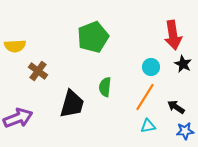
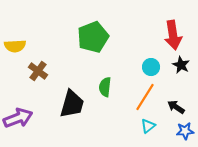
black star: moved 2 px left, 1 px down
cyan triangle: rotated 28 degrees counterclockwise
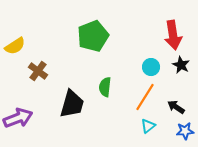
green pentagon: moved 1 px up
yellow semicircle: rotated 30 degrees counterclockwise
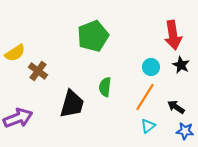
yellow semicircle: moved 7 px down
blue star: rotated 12 degrees clockwise
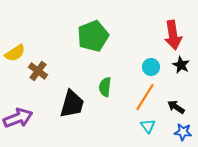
cyan triangle: rotated 28 degrees counterclockwise
blue star: moved 2 px left, 1 px down
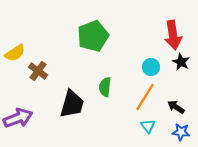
black star: moved 3 px up
blue star: moved 2 px left
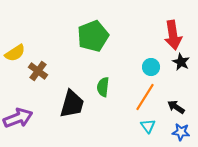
green semicircle: moved 2 px left
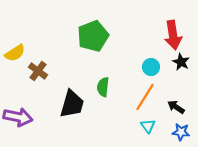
purple arrow: moved 1 px up; rotated 32 degrees clockwise
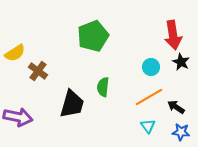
orange line: moved 4 px right; rotated 28 degrees clockwise
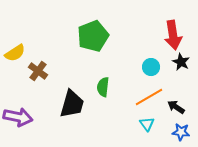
cyan triangle: moved 1 px left, 2 px up
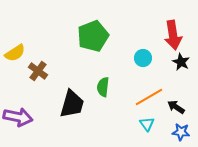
cyan circle: moved 8 px left, 9 px up
